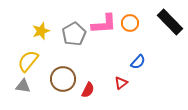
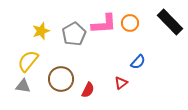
brown circle: moved 2 px left
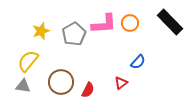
brown circle: moved 3 px down
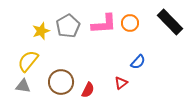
gray pentagon: moved 6 px left, 8 px up
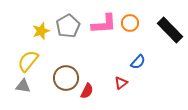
black rectangle: moved 8 px down
brown circle: moved 5 px right, 4 px up
red semicircle: moved 1 px left, 1 px down
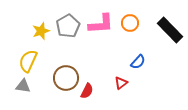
pink L-shape: moved 3 px left
yellow semicircle: rotated 15 degrees counterclockwise
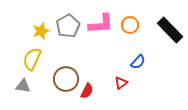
orange circle: moved 2 px down
yellow semicircle: moved 4 px right, 2 px up
brown circle: moved 1 px down
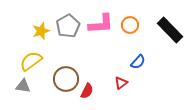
yellow semicircle: moved 1 px left, 2 px down; rotated 30 degrees clockwise
